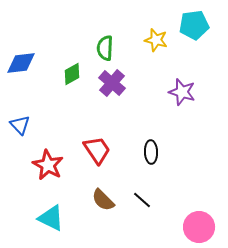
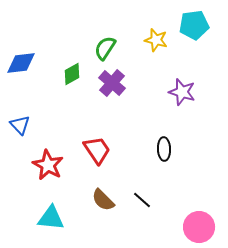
green semicircle: rotated 30 degrees clockwise
black ellipse: moved 13 px right, 3 px up
cyan triangle: rotated 20 degrees counterclockwise
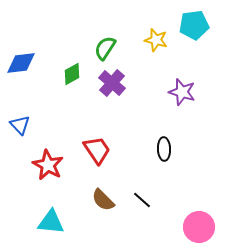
cyan triangle: moved 4 px down
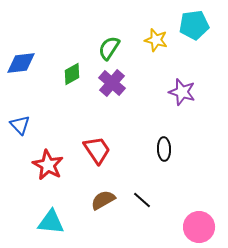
green semicircle: moved 4 px right
brown semicircle: rotated 105 degrees clockwise
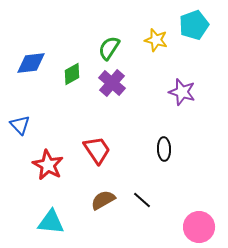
cyan pentagon: rotated 12 degrees counterclockwise
blue diamond: moved 10 px right
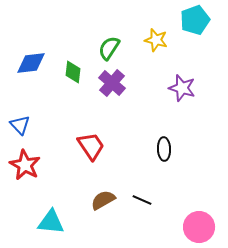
cyan pentagon: moved 1 px right, 5 px up
green diamond: moved 1 px right, 2 px up; rotated 55 degrees counterclockwise
purple star: moved 4 px up
red trapezoid: moved 6 px left, 4 px up
red star: moved 23 px left
black line: rotated 18 degrees counterclockwise
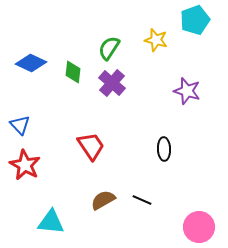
blue diamond: rotated 32 degrees clockwise
purple star: moved 5 px right, 3 px down
